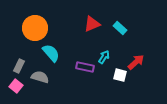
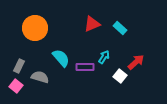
cyan semicircle: moved 10 px right, 5 px down
purple rectangle: rotated 12 degrees counterclockwise
white square: moved 1 px down; rotated 24 degrees clockwise
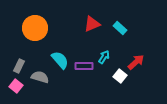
cyan semicircle: moved 1 px left, 2 px down
purple rectangle: moved 1 px left, 1 px up
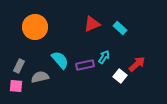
orange circle: moved 1 px up
red arrow: moved 1 px right, 2 px down
purple rectangle: moved 1 px right, 1 px up; rotated 12 degrees counterclockwise
gray semicircle: rotated 30 degrees counterclockwise
pink square: rotated 32 degrees counterclockwise
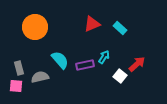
gray rectangle: moved 2 px down; rotated 40 degrees counterclockwise
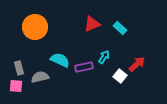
cyan semicircle: rotated 24 degrees counterclockwise
purple rectangle: moved 1 px left, 2 px down
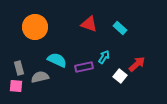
red triangle: moved 3 px left; rotated 42 degrees clockwise
cyan semicircle: moved 3 px left
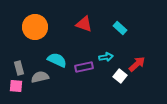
red triangle: moved 5 px left
cyan arrow: moved 2 px right; rotated 48 degrees clockwise
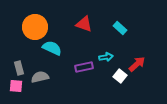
cyan semicircle: moved 5 px left, 12 px up
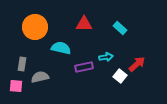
red triangle: rotated 18 degrees counterclockwise
cyan semicircle: moved 9 px right; rotated 12 degrees counterclockwise
gray rectangle: moved 3 px right, 4 px up; rotated 24 degrees clockwise
